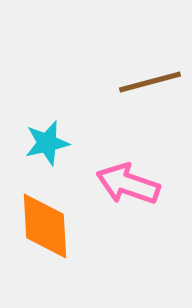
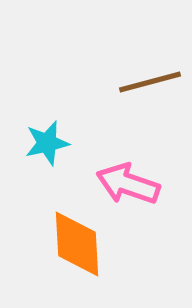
orange diamond: moved 32 px right, 18 px down
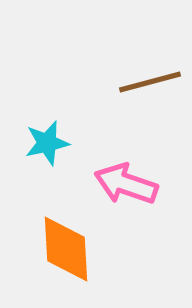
pink arrow: moved 2 px left
orange diamond: moved 11 px left, 5 px down
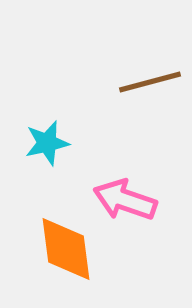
pink arrow: moved 1 px left, 16 px down
orange diamond: rotated 4 degrees counterclockwise
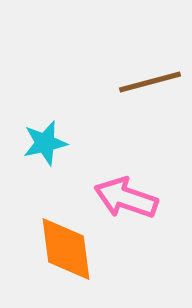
cyan star: moved 2 px left
pink arrow: moved 1 px right, 2 px up
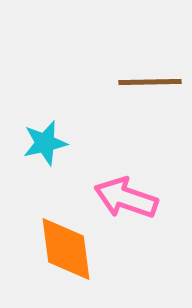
brown line: rotated 14 degrees clockwise
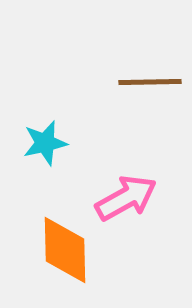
pink arrow: rotated 132 degrees clockwise
orange diamond: moved 1 px left, 1 px down; rotated 6 degrees clockwise
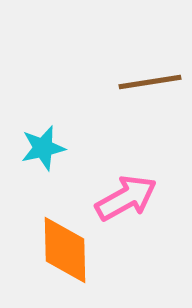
brown line: rotated 8 degrees counterclockwise
cyan star: moved 2 px left, 5 px down
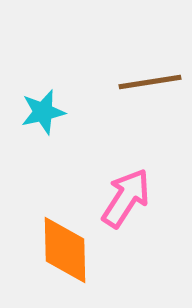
cyan star: moved 36 px up
pink arrow: rotated 28 degrees counterclockwise
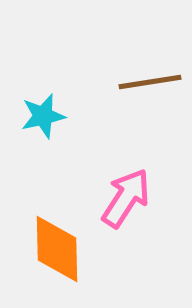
cyan star: moved 4 px down
orange diamond: moved 8 px left, 1 px up
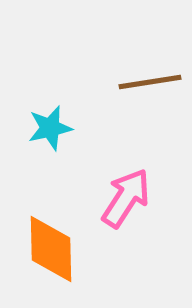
cyan star: moved 7 px right, 12 px down
orange diamond: moved 6 px left
